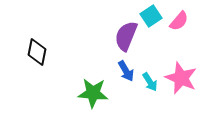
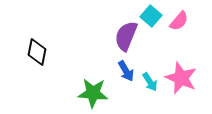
cyan square: rotated 15 degrees counterclockwise
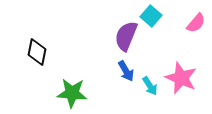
pink semicircle: moved 17 px right, 2 px down
cyan arrow: moved 4 px down
green star: moved 21 px left
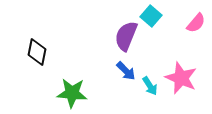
blue arrow: rotated 15 degrees counterclockwise
